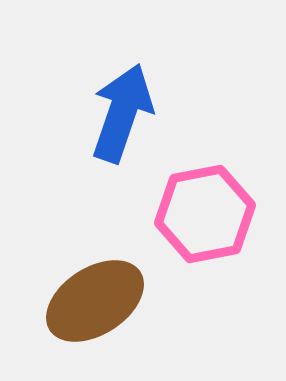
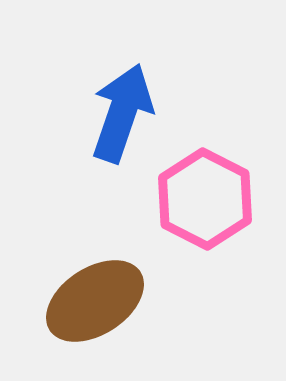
pink hexagon: moved 15 px up; rotated 22 degrees counterclockwise
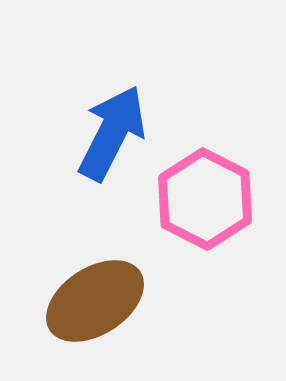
blue arrow: moved 10 px left, 20 px down; rotated 8 degrees clockwise
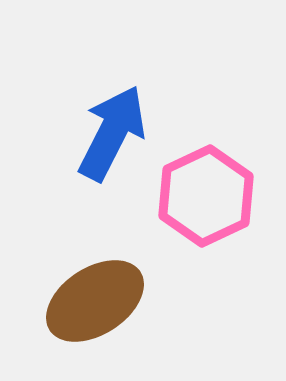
pink hexagon: moved 1 px right, 3 px up; rotated 8 degrees clockwise
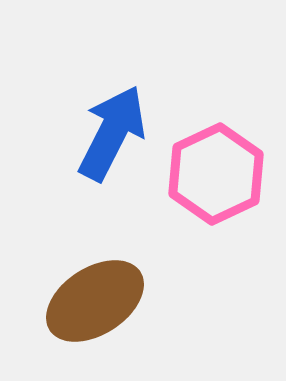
pink hexagon: moved 10 px right, 22 px up
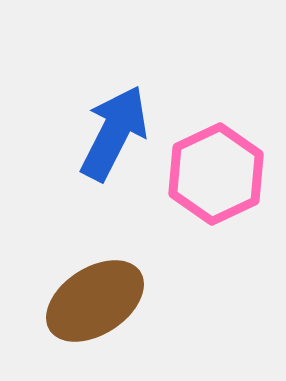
blue arrow: moved 2 px right
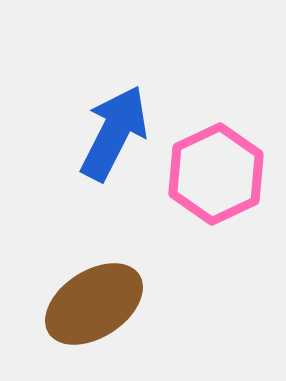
brown ellipse: moved 1 px left, 3 px down
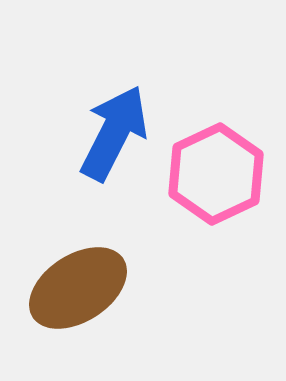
brown ellipse: moved 16 px left, 16 px up
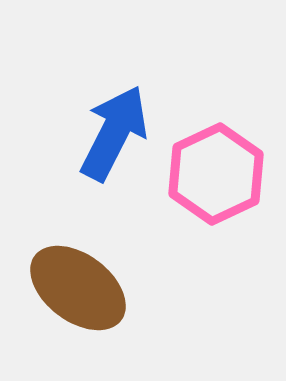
brown ellipse: rotated 70 degrees clockwise
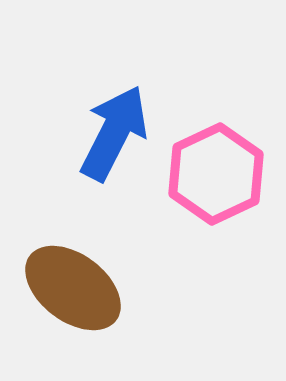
brown ellipse: moved 5 px left
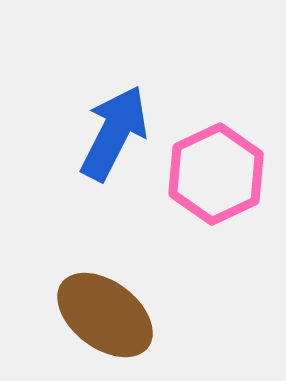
brown ellipse: moved 32 px right, 27 px down
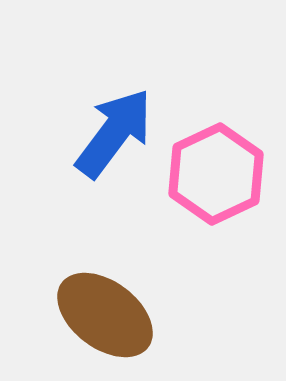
blue arrow: rotated 10 degrees clockwise
